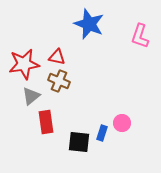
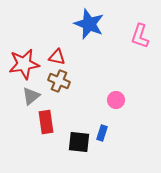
pink circle: moved 6 px left, 23 px up
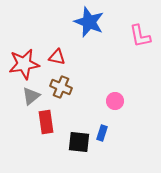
blue star: moved 2 px up
pink L-shape: rotated 30 degrees counterclockwise
brown cross: moved 2 px right, 6 px down
pink circle: moved 1 px left, 1 px down
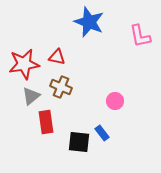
blue rectangle: rotated 56 degrees counterclockwise
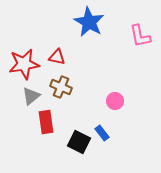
blue star: rotated 8 degrees clockwise
black square: rotated 20 degrees clockwise
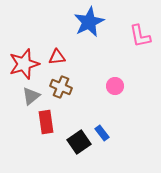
blue star: rotated 16 degrees clockwise
red triangle: rotated 18 degrees counterclockwise
red star: rotated 8 degrees counterclockwise
pink circle: moved 15 px up
black square: rotated 30 degrees clockwise
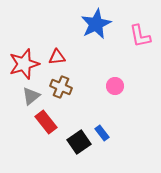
blue star: moved 7 px right, 2 px down
red rectangle: rotated 30 degrees counterclockwise
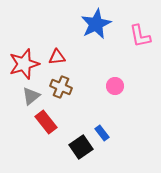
black square: moved 2 px right, 5 px down
